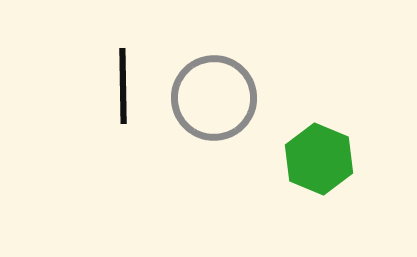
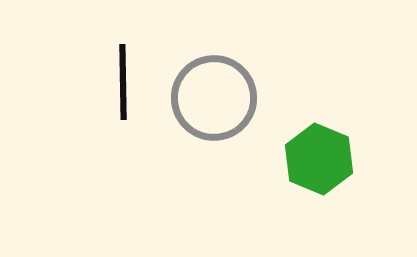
black line: moved 4 px up
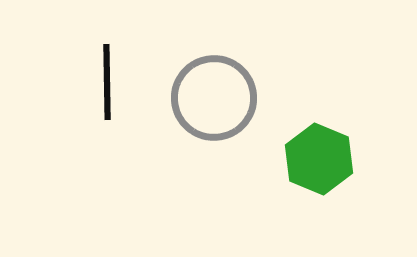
black line: moved 16 px left
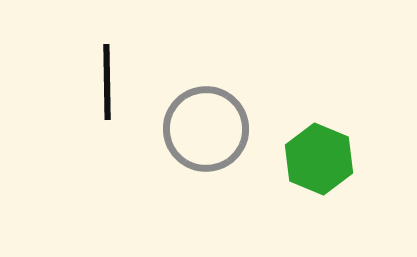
gray circle: moved 8 px left, 31 px down
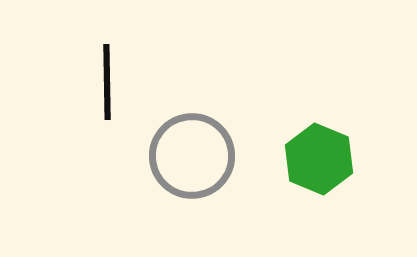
gray circle: moved 14 px left, 27 px down
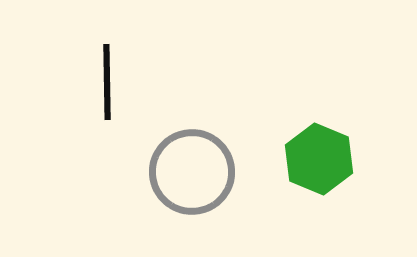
gray circle: moved 16 px down
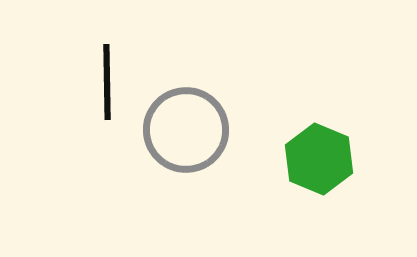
gray circle: moved 6 px left, 42 px up
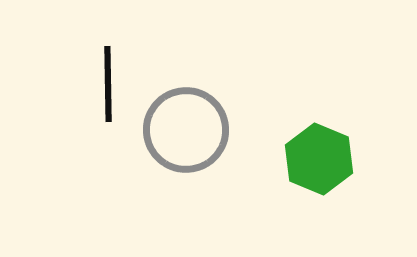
black line: moved 1 px right, 2 px down
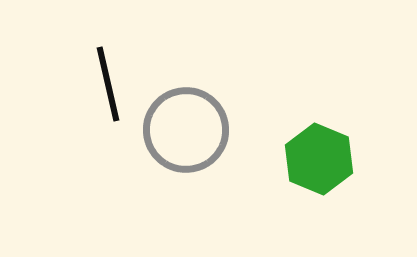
black line: rotated 12 degrees counterclockwise
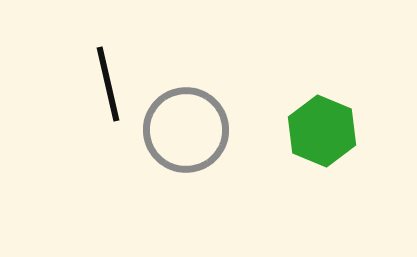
green hexagon: moved 3 px right, 28 px up
